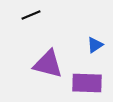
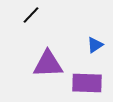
black line: rotated 24 degrees counterclockwise
purple triangle: rotated 16 degrees counterclockwise
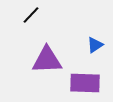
purple triangle: moved 1 px left, 4 px up
purple rectangle: moved 2 px left
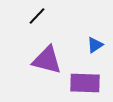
black line: moved 6 px right, 1 px down
purple triangle: rotated 16 degrees clockwise
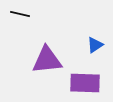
black line: moved 17 px left, 2 px up; rotated 60 degrees clockwise
purple triangle: rotated 20 degrees counterclockwise
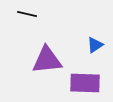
black line: moved 7 px right
